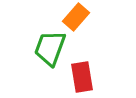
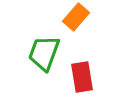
green trapezoid: moved 6 px left, 5 px down
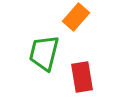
green trapezoid: rotated 6 degrees counterclockwise
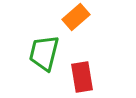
orange rectangle: rotated 8 degrees clockwise
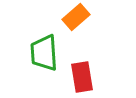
green trapezoid: rotated 18 degrees counterclockwise
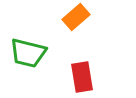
green trapezoid: moved 16 px left; rotated 72 degrees counterclockwise
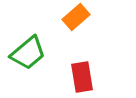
green trapezoid: rotated 54 degrees counterclockwise
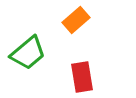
orange rectangle: moved 3 px down
